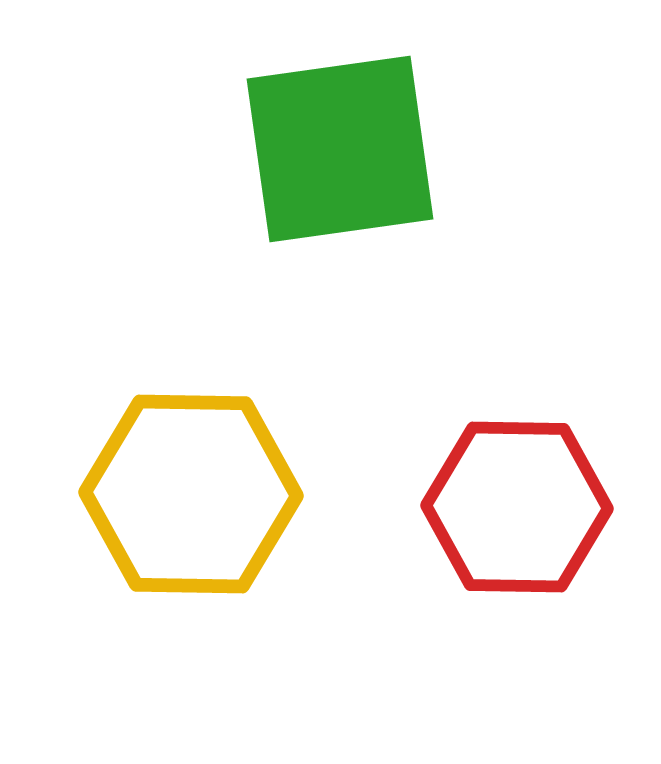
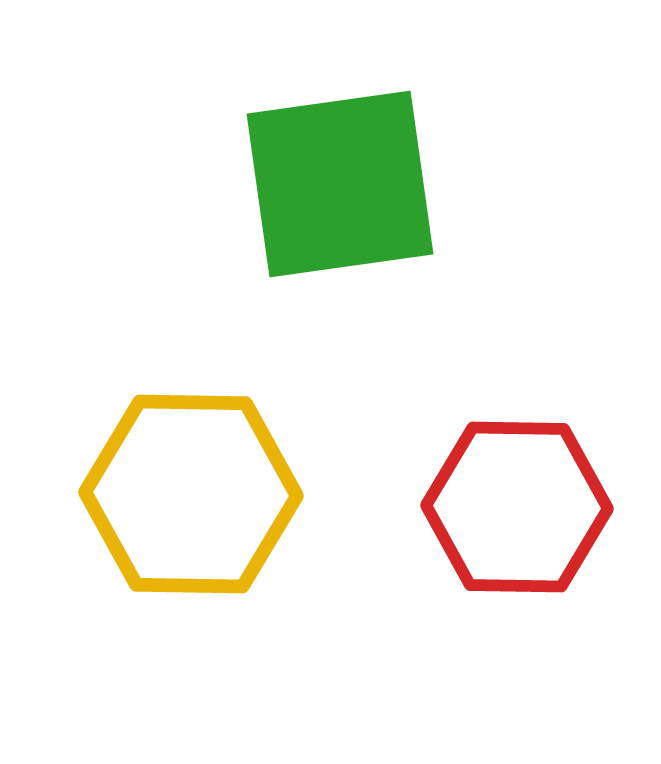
green square: moved 35 px down
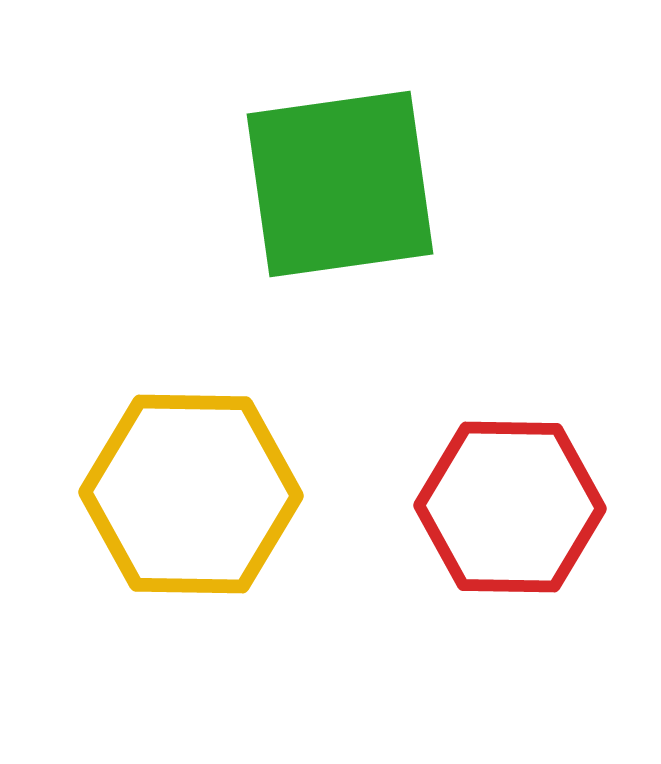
red hexagon: moved 7 px left
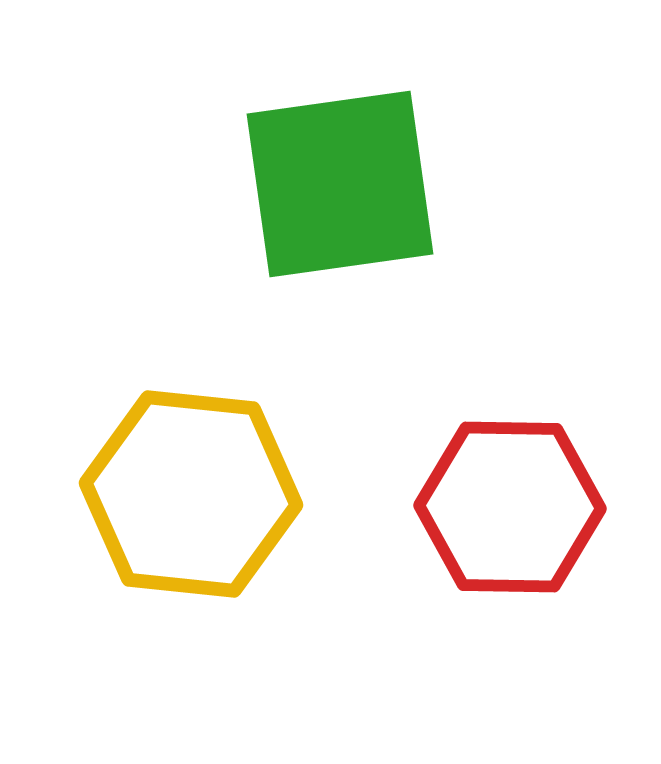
yellow hexagon: rotated 5 degrees clockwise
